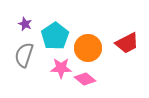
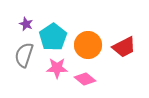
purple star: moved 1 px right
cyan pentagon: moved 2 px left, 1 px down
red trapezoid: moved 3 px left, 4 px down
orange circle: moved 3 px up
pink star: moved 4 px left
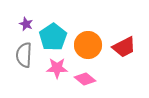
gray semicircle: rotated 15 degrees counterclockwise
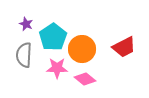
orange circle: moved 6 px left, 4 px down
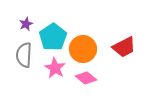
purple star: rotated 24 degrees clockwise
orange circle: moved 1 px right
pink star: moved 2 px left; rotated 30 degrees clockwise
pink diamond: moved 1 px right, 1 px up
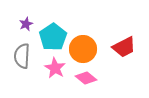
gray semicircle: moved 2 px left, 1 px down
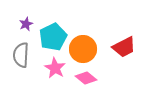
cyan pentagon: rotated 8 degrees clockwise
gray semicircle: moved 1 px left, 1 px up
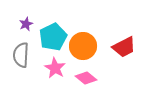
orange circle: moved 3 px up
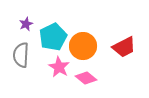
pink star: moved 4 px right, 1 px up
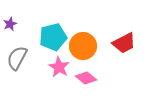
purple star: moved 16 px left
cyan pentagon: rotated 12 degrees clockwise
red trapezoid: moved 4 px up
gray semicircle: moved 4 px left, 3 px down; rotated 25 degrees clockwise
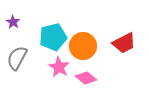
purple star: moved 3 px right, 2 px up; rotated 16 degrees counterclockwise
